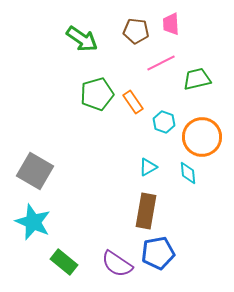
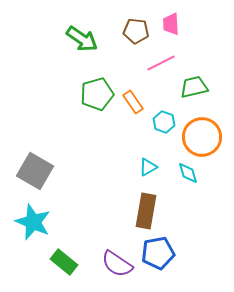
green trapezoid: moved 3 px left, 8 px down
cyan diamond: rotated 10 degrees counterclockwise
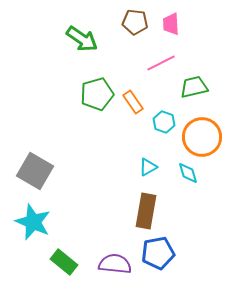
brown pentagon: moved 1 px left, 9 px up
purple semicircle: moved 2 px left; rotated 152 degrees clockwise
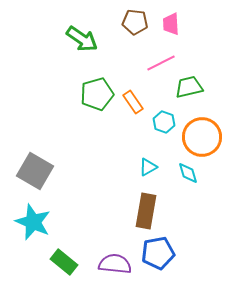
green trapezoid: moved 5 px left
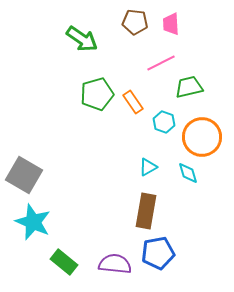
gray square: moved 11 px left, 4 px down
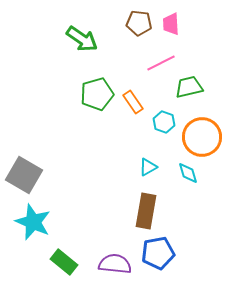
brown pentagon: moved 4 px right, 1 px down
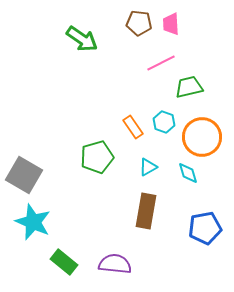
green pentagon: moved 63 px down
orange rectangle: moved 25 px down
blue pentagon: moved 47 px right, 25 px up
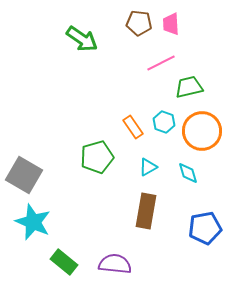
orange circle: moved 6 px up
